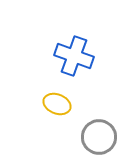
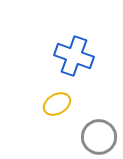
yellow ellipse: rotated 52 degrees counterclockwise
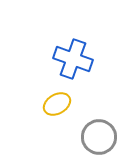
blue cross: moved 1 px left, 3 px down
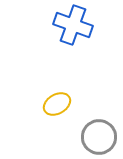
blue cross: moved 34 px up
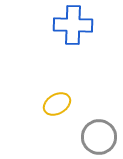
blue cross: rotated 18 degrees counterclockwise
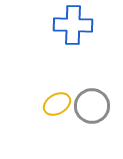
gray circle: moved 7 px left, 31 px up
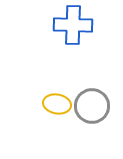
yellow ellipse: rotated 40 degrees clockwise
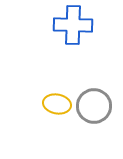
gray circle: moved 2 px right
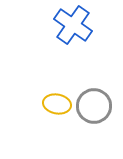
blue cross: rotated 33 degrees clockwise
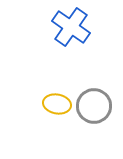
blue cross: moved 2 px left, 2 px down
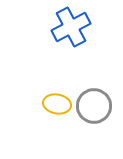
blue cross: rotated 27 degrees clockwise
